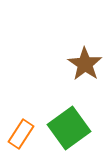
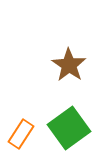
brown star: moved 16 px left, 1 px down
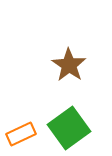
orange rectangle: rotated 32 degrees clockwise
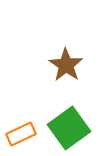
brown star: moved 3 px left
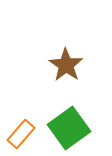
orange rectangle: rotated 24 degrees counterclockwise
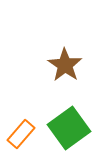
brown star: moved 1 px left
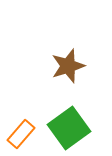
brown star: moved 3 px right, 1 px down; rotated 20 degrees clockwise
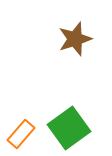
brown star: moved 7 px right, 27 px up
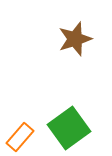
orange rectangle: moved 1 px left, 3 px down
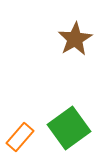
brown star: rotated 12 degrees counterclockwise
